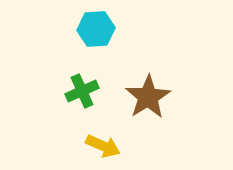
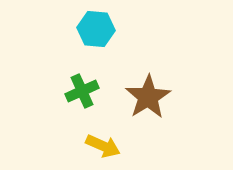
cyan hexagon: rotated 9 degrees clockwise
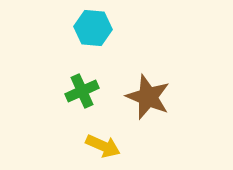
cyan hexagon: moved 3 px left, 1 px up
brown star: rotated 18 degrees counterclockwise
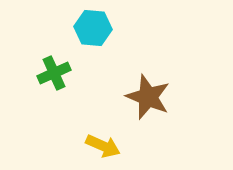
green cross: moved 28 px left, 18 px up
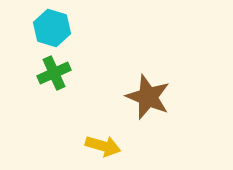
cyan hexagon: moved 41 px left; rotated 12 degrees clockwise
yellow arrow: rotated 8 degrees counterclockwise
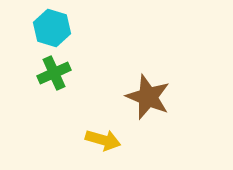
yellow arrow: moved 6 px up
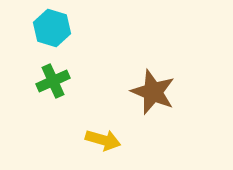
green cross: moved 1 px left, 8 px down
brown star: moved 5 px right, 5 px up
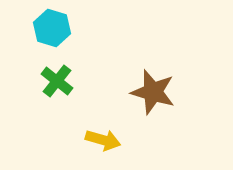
green cross: moved 4 px right; rotated 28 degrees counterclockwise
brown star: rotated 6 degrees counterclockwise
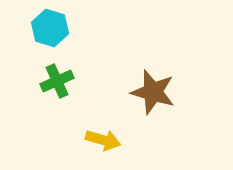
cyan hexagon: moved 2 px left
green cross: rotated 28 degrees clockwise
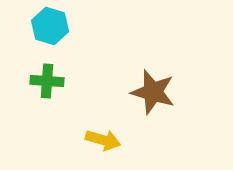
cyan hexagon: moved 2 px up
green cross: moved 10 px left; rotated 28 degrees clockwise
